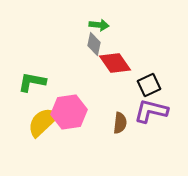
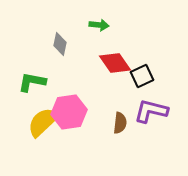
gray diamond: moved 34 px left
black square: moved 7 px left, 9 px up
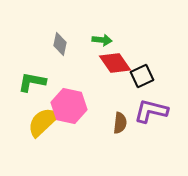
green arrow: moved 3 px right, 15 px down
pink hexagon: moved 6 px up; rotated 20 degrees clockwise
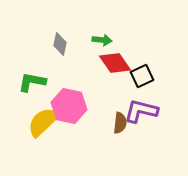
purple L-shape: moved 10 px left
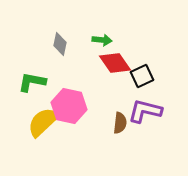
purple L-shape: moved 4 px right
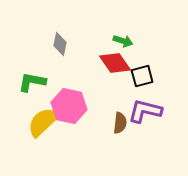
green arrow: moved 21 px right, 1 px down; rotated 12 degrees clockwise
black square: rotated 10 degrees clockwise
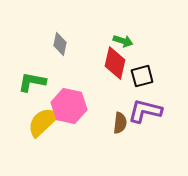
red diamond: rotated 48 degrees clockwise
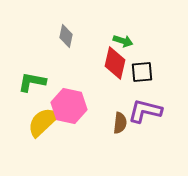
gray diamond: moved 6 px right, 8 px up
black square: moved 4 px up; rotated 10 degrees clockwise
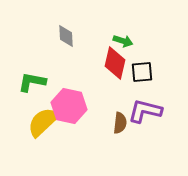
gray diamond: rotated 15 degrees counterclockwise
